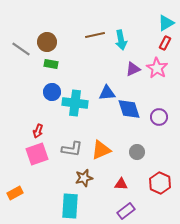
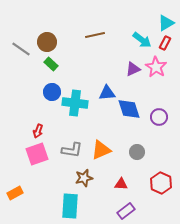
cyan arrow: moved 21 px right; rotated 42 degrees counterclockwise
green rectangle: rotated 32 degrees clockwise
pink star: moved 1 px left, 1 px up
gray L-shape: moved 1 px down
red hexagon: moved 1 px right
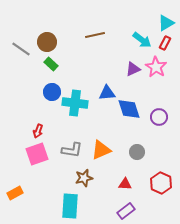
red triangle: moved 4 px right
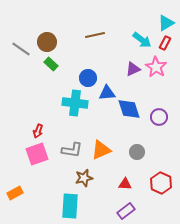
blue circle: moved 36 px right, 14 px up
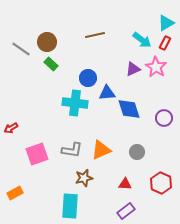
purple circle: moved 5 px right, 1 px down
red arrow: moved 27 px left, 3 px up; rotated 40 degrees clockwise
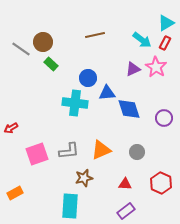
brown circle: moved 4 px left
gray L-shape: moved 3 px left, 1 px down; rotated 15 degrees counterclockwise
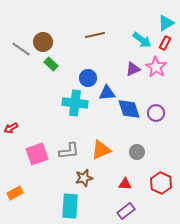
purple circle: moved 8 px left, 5 px up
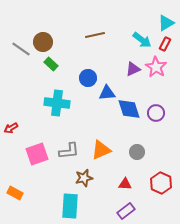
red rectangle: moved 1 px down
cyan cross: moved 18 px left
orange rectangle: rotated 56 degrees clockwise
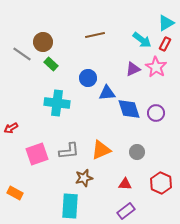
gray line: moved 1 px right, 5 px down
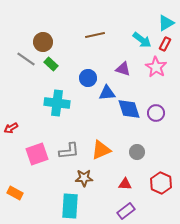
gray line: moved 4 px right, 5 px down
purple triangle: moved 10 px left; rotated 42 degrees clockwise
brown star: rotated 12 degrees clockwise
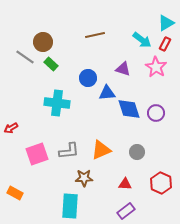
gray line: moved 1 px left, 2 px up
